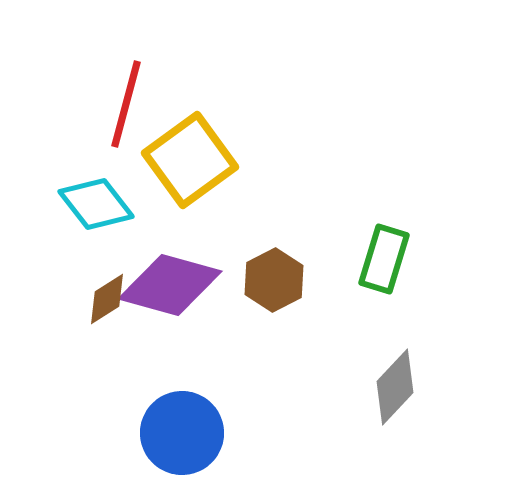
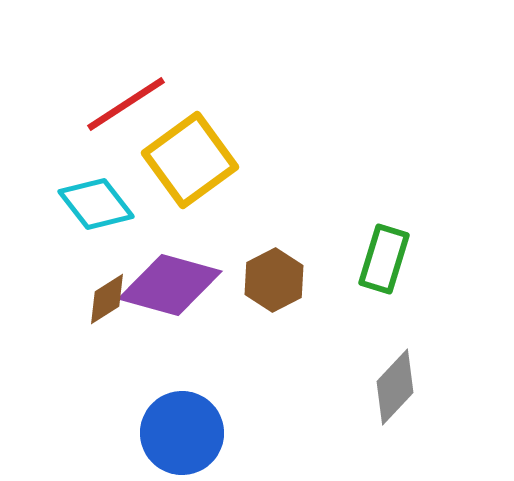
red line: rotated 42 degrees clockwise
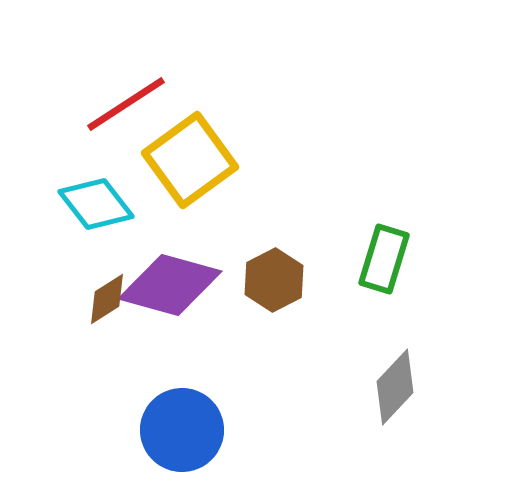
blue circle: moved 3 px up
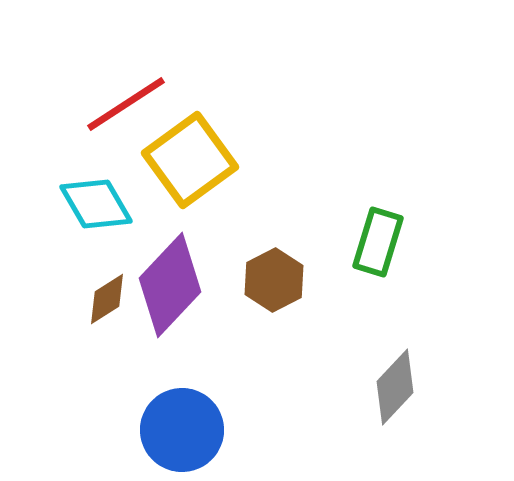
cyan diamond: rotated 8 degrees clockwise
green rectangle: moved 6 px left, 17 px up
purple diamond: rotated 62 degrees counterclockwise
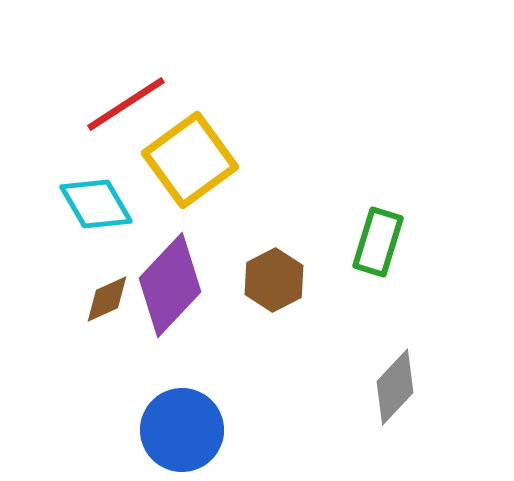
brown diamond: rotated 8 degrees clockwise
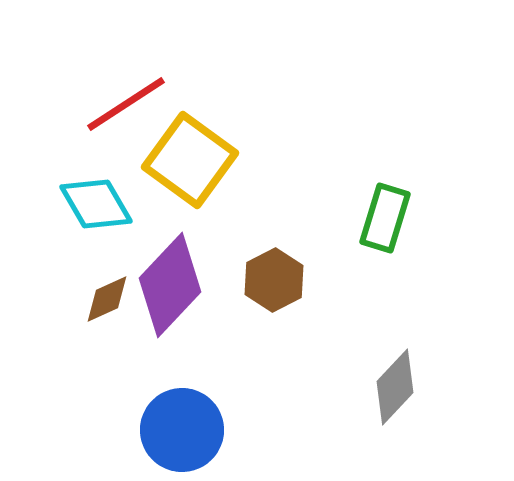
yellow square: rotated 18 degrees counterclockwise
green rectangle: moved 7 px right, 24 px up
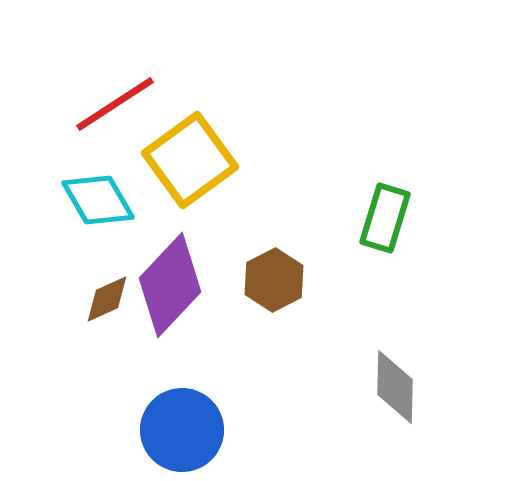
red line: moved 11 px left
yellow square: rotated 18 degrees clockwise
cyan diamond: moved 2 px right, 4 px up
gray diamond: rotated 42 degrees counterclockwise
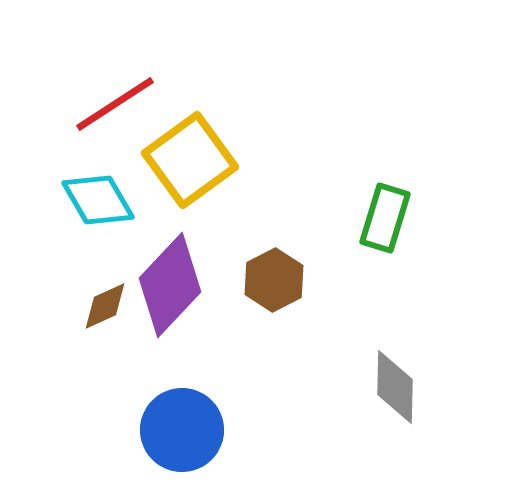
brown diamond: moved 2 px left, 7 px down
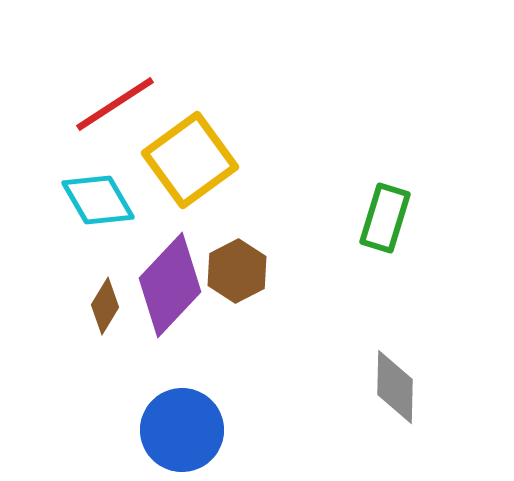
brown hexagon: moved 37 px left, 9 px up
brown diamond: rotated 34 degrees counterclockwise
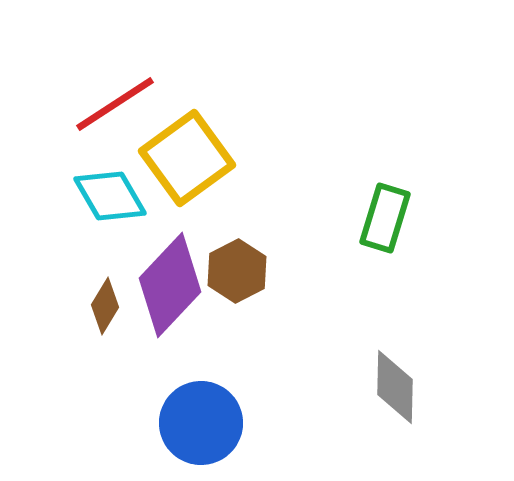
yellow square: moved 3 px left, 2 px up
cyan diamond: moved 12 px right, 4 px up
blue circle: moved 19 px right, 7 px up
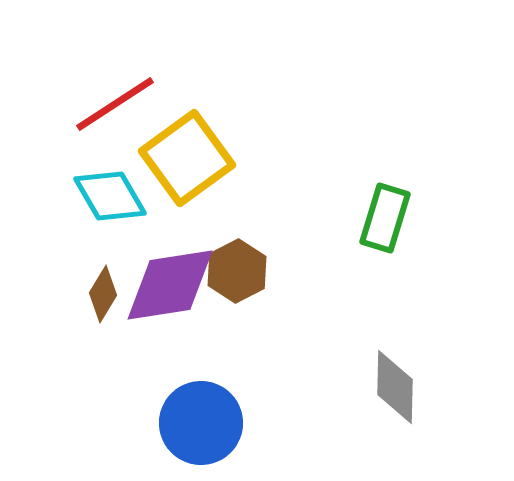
purple diamond: rotated 38 degrees clockwise
brown diamond: moved 2 px left, 12 px up
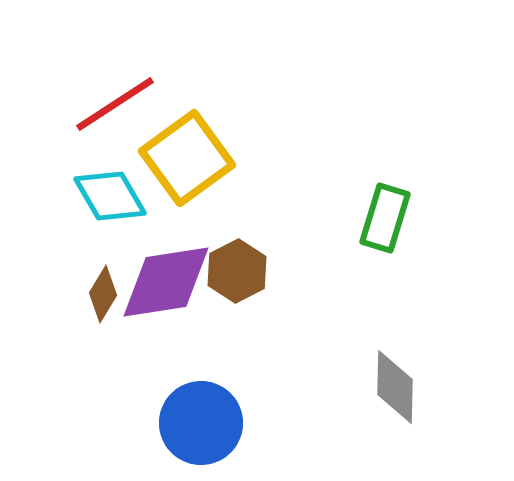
purple diamond: moved 4 px left, 3 px up
